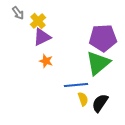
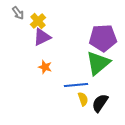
orange star: moved 1 px left, 6 px down
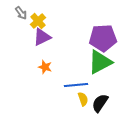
gray arrow: moved 3 px right
green triangle: moved 2 px right, 1 px up; rotated 12 degrees clockwise
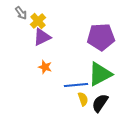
purple pentagon: moved 2 px left, 1 px up
green triangle: moved 12 px down
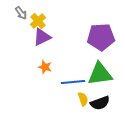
green triangle: rotated 20 degrees clockwise
blue line: moved 3 px left, 3 px up
black semicircle: rotated 144 degrees counterclockwise
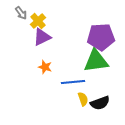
green triangle: moved 4 px left, 13 px up
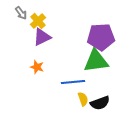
orange star: moved 8 px left
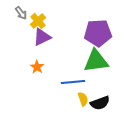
purple pentagon: moved 3 px left, 4 px up
orange star: rotated 16 degrees clockwise
